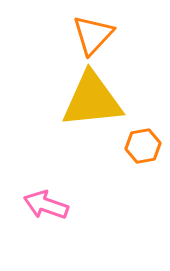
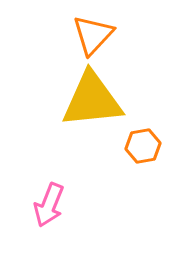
pink arrow: moved 3 px right; rotated 87 degrees counterclockwise
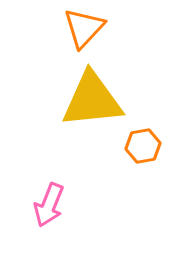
orange triangle: moved 9 px left, 7 px up
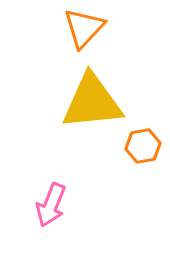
yellow triangle: moved 2 px down
pink arrow: moved 2 px right
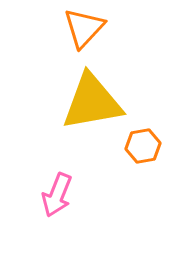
yellow triangle: rotated 4 degrees counterclockwise
pink arrow: moved 6 px right, 10 px up
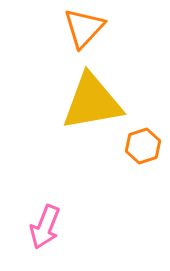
orange hexagon: rotated 8 degrees counterclockwise
pink arrow: moved 12 px left, 32 px down
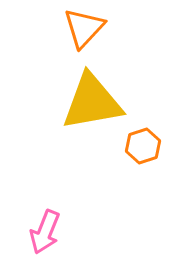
pink arrow: moved 5 px down
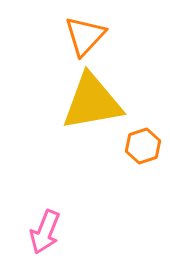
orange triangle: moved 1 px right, 8 px down
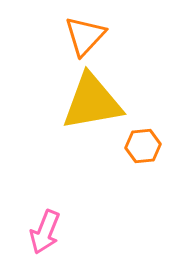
orange hexagon: rotated 12 degrees clockwise
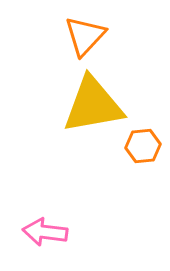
yellow triangle: moved 1 px right, 3 px down
pink arrow: rotated 75 degrees clockwise
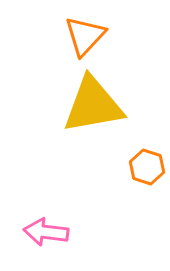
orange hexagon: moved 4 px right, 21 px down; rotated 24 degrees clockwise
pink arrow: moved 1 px right
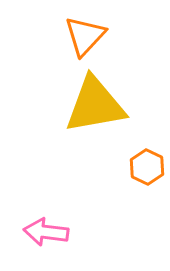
yellow triangle: moved 2 px right
orange hexagon: rotated 8 degrees clockwise
